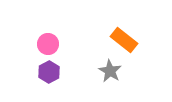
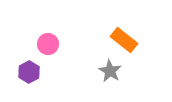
purple hexagon: moved 20 px left
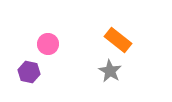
orange rectangle: moved 6 px left
purple hexagon: rotated 20 degrees counterclockwise
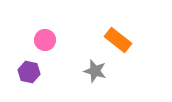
pink circle: moved 3 px left, 4 px up
gray star: moved 15 px left; rotated 15 degrees counterclockwise
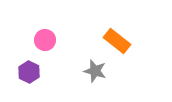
orange rectangle: moved 1 px left, 1 px down
purple hexagon: rotated 15 degrees clockwise
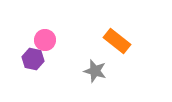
purple hexagon: moved 4 px right, 13 px up; rotated 15 degrees counterclockwise
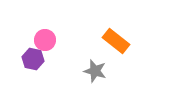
orange rectangle: moved 1 px left
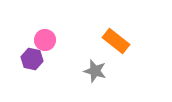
purple hexagon: moved 1 px left
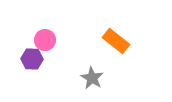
purple hexagon: rotated 10 degrees counterclockwise
gray star: moved 3 px left, 7 px down; rotated 15 degrees clockwise
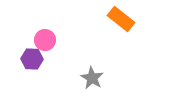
orange rectangle: moved 5 px right, 22 px up
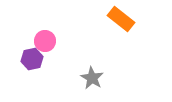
pink circle: moved 1 px down
purple hexagon: rotated 15 degrees counterclockwise
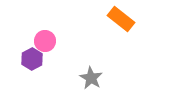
purple hexagon: rotated 15 degrees counterclockwise
gray star: moved 1 px left
